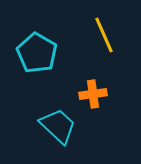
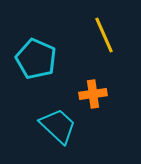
cyan pentagon: moved 1 px left, 6 px down; rotated 6 degrees counterclockwise
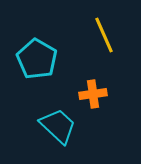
cyan pentagon: moved 1 px right; rotated 6 degrees clockwise
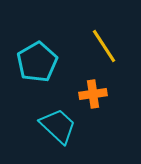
yellow line: moved 11 px down; rotated 9 degrees counterclockwise
cyan pentagon: moved 3 px down; rotated 12 degrees clockwise
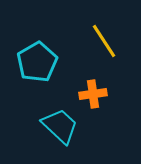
yellow line: moved 5 px up
cyan trapezoid: moved 2 px right
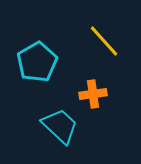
yellow line: rotated 9 degrees counterclockwise
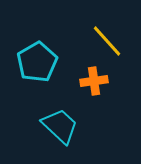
yellow line: moved 3 px right
orange cross: moved 1 px right, 13 px up
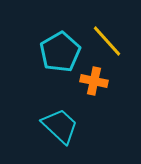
cyan pentagon: moved 23 px right, 10 px up
orange cross: rotated 20 degrees clockwise
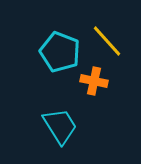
cyan pentagon: rotated 21 degrees counterclockwise
cyan trapezoid: rotated 15 degrees clockwise
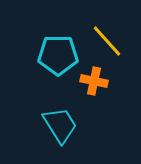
cyan pentagon: moved 2 px left, 3 px down; rotated 21 degrees counterclockwise
cyan trapezoid: moved 1 px up
